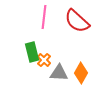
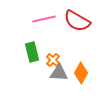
pink line: moved 2 px down; rotated 70 degrees clockwise
red semicircle: rotated 12 degrees counterclockwise
orange cross: moved 9 px right
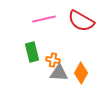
red semicircle: moved 4 px right
orange cross: rotated 32 degrees counterclockwise
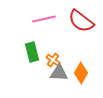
red semicircle: rotated 8 degrees clockwise
orange cross: rotated 24 degrees clockwise
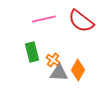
orange diamond: moved 3 px left, 3 px up
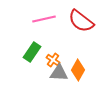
green rectangle: rotated 48 degrees clockwise
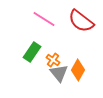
pink line: rotated 45 degrees clockwise
gray triangle: rotated 48 degrees clockwise
